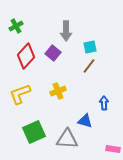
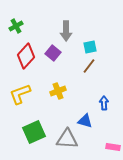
pink rectangle: moved 2 px up
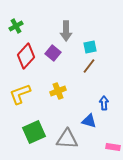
blue triangle: moved 4 px right
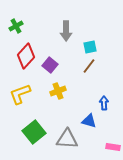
purple square: moved 3 px left, 12 px down
green square: rotated 15 degrees counterclockwise
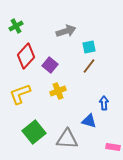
gray arrow: rotated 108 degrees counterclockwise
cyan square: moved 1 px left
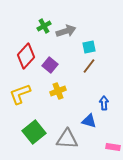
green cross: moved 28 px right
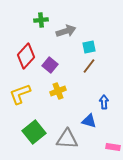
green cross: moved 3 px left, 6 px up; rotated 24 degrees clockwise
blue arrow: moved 1 px up
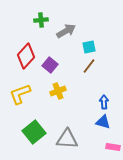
gray arrow: rotated 12 degrees counterclockwise
blue triangle: moved 14 px right, 1 px down
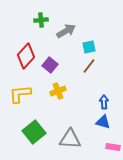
yellow L-shape: rotated 15 degrees clockwise
gray triangle: moved 3 px right
